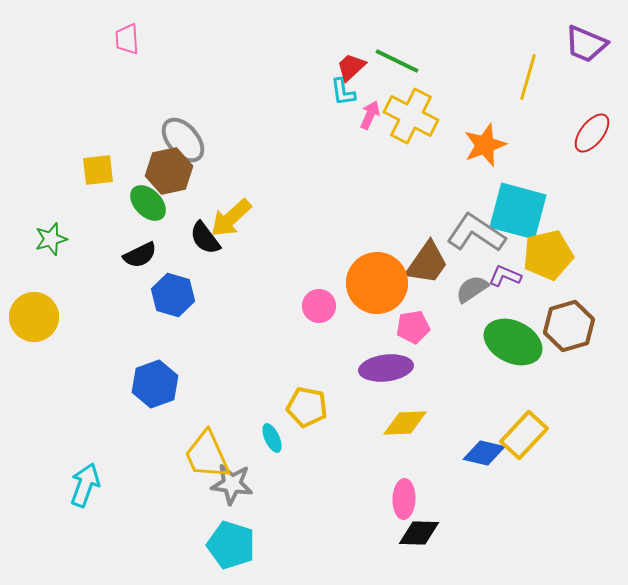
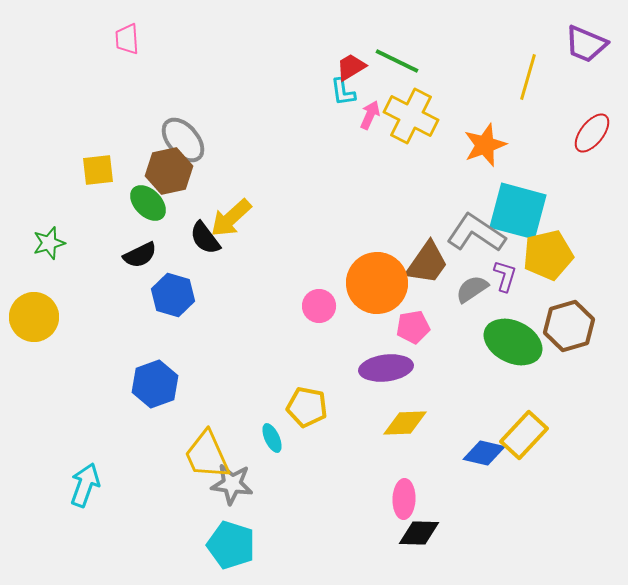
red trapezoid at (351, 67): rotated 12 degrees clockwise
green star at (51, 239): moved 2 px left, 4 px down
purple L-shape at (505, 276): rotated 84 degrees clockwise
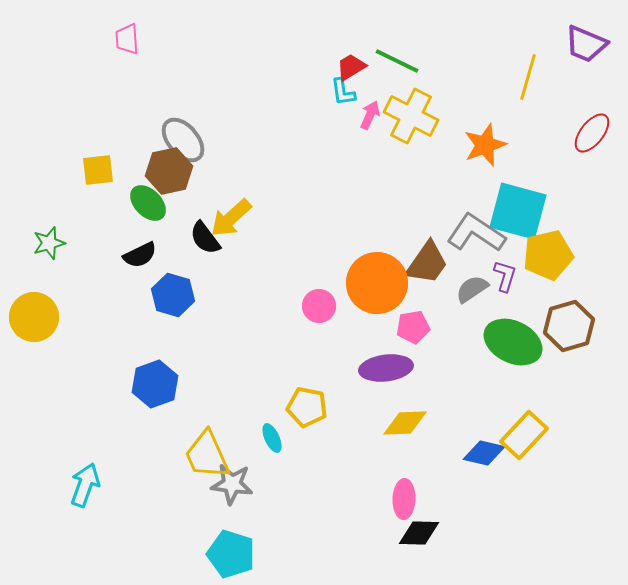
cyan pentagon at (231, 545): moved 9 px down
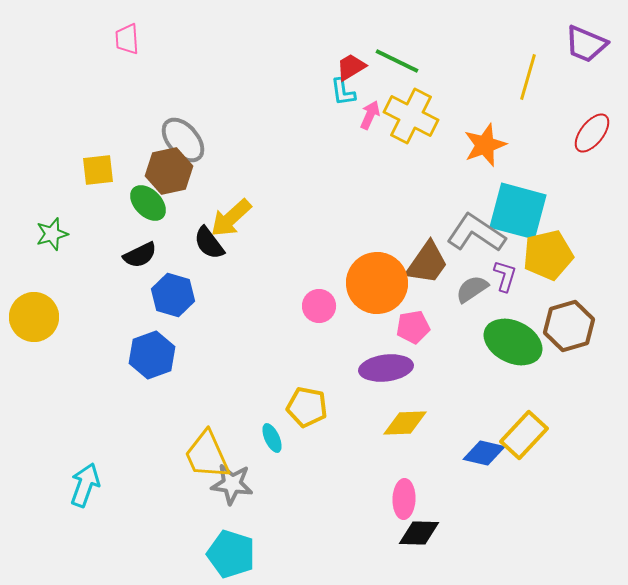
black semicircle at (205, 238): moved 4 px right, 5 px down
green star at (49, 243): moved 3 px right, 9 px up
blue hexagon at (155, 384): moved 3 px left, 29 px up
